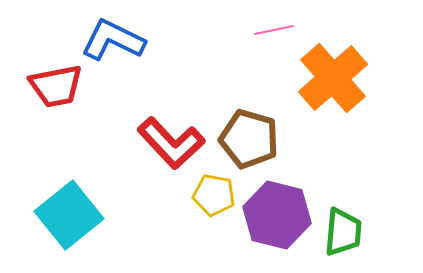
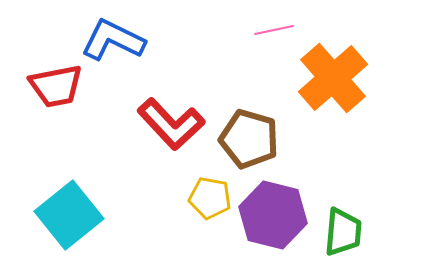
red L-shape: moved 19 px up
yellow pentagon: moved 4 px left, 3 px down
purple hexagon: moved 4 px left
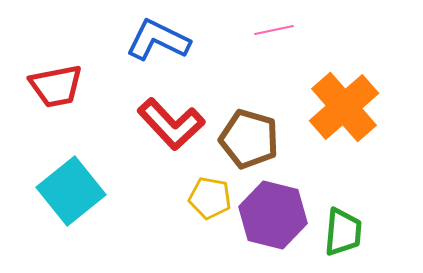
blue L-shape: moved 45 px right
orange cross: moved 11 px right, 29 px down
cyan square: moved 2 px right, 24 px up
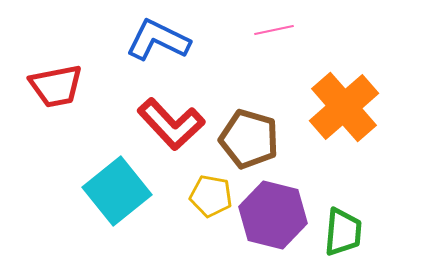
cyan square: moved 46 px right
yellow pentagon: moved 1 px right, 2 px up
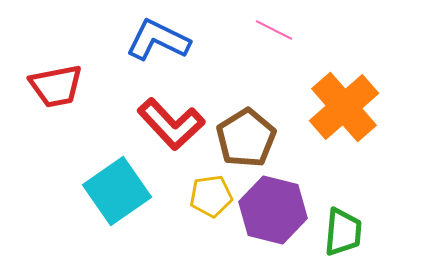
pink line: rotated 39 degrees clockwise
brown pentagon: moved 3 px left, 1 px up; rotated 24 degrees clockwise
cyan square: rotated 4 degrees clockwise
yellow pentagon: rotated 18 degrees counterclockwise
purple hexagon: moved 5 px up
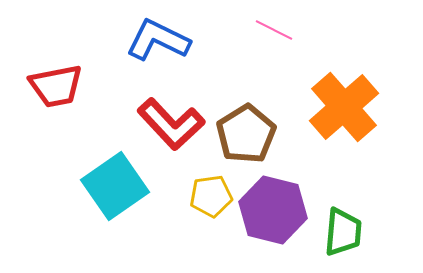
brown pentagon: moved 4 px up
cyan square: moved 2 px left, 5 px up
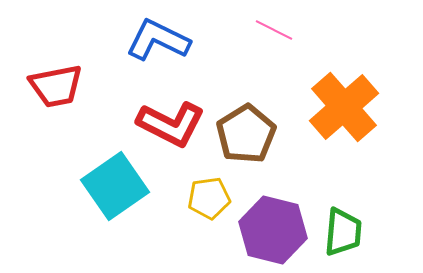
red L-shape: rotated 20 degrees counterclockwise
yellow pentagon: moved 2 px left, 2 px down
purple hexagon: moved 20 px down
